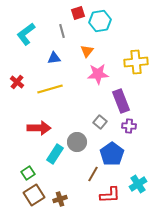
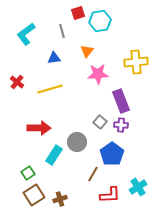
purple cross: moved 8 px left, 1 px up
cyan rectangle: moved 1 px left, 1 px down
cyan cross: moved 3 px down
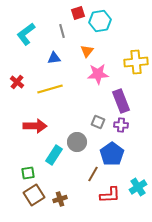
gray square: moved 2 px left; rotated 16 degrees counterclockwise
red arrow: moved 4 px left, 2 px up
green square: rotated 24 degrees clockwise
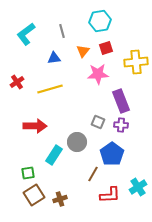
red square: moved 28 px right, 35 px down
orange triangle: moved 4 px left
red cross: rotated 16 degrees clockwise
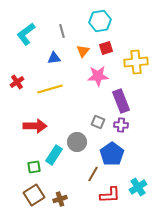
pink star: moved 2 px down
green square: moved 6 px right, 6 px up
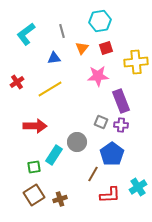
orange triangle: moved 1 px left, 3 px up
yellow line: rotated 15 degrees counterclockwise
gray square: moved 3 px right
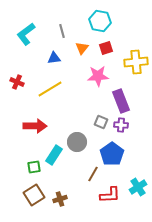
cyan hexagon: rotated 20 degrees clockwise
red cross: rotated 32 degrees counterclockwise
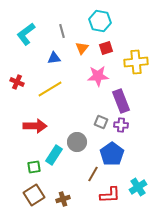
brown cross: moved 3 px right
